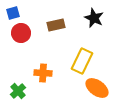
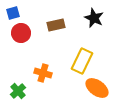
orange cross: rotated 12 degrees clockwise
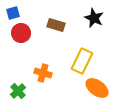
brown rectangle: rotated 30 degrees clockwise
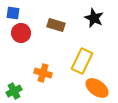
blue square: rotated 24 degrees clockwise
green cross: moved 4 px left; rotated 14 degrees clockwise
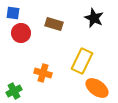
brown rectangle: moved 2 px left, 1 px up
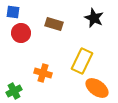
blue square: moved 1 px up
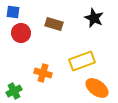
yellow rectangle: rotated 45 degrees clockwise
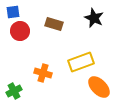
blue square: rotated 16 degrees counterclockwise
red circle: moved 1 px left, 2 px up
yellow rectangle: moved 1 px left, 1 px down
orange ellipse: moved 2 px right, 1 px up; rotated 10 degrees clockwise
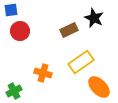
blue square: moved 2 px left, 2 px up
brown rectangle: moved 15 px right, 6 px down; rotated 42 degrees counterclockwise
yellow rectangle: rotated 15 degrees counterclockwise
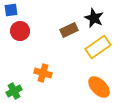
yellow rectangle: moved 17 px right, 15 px up
